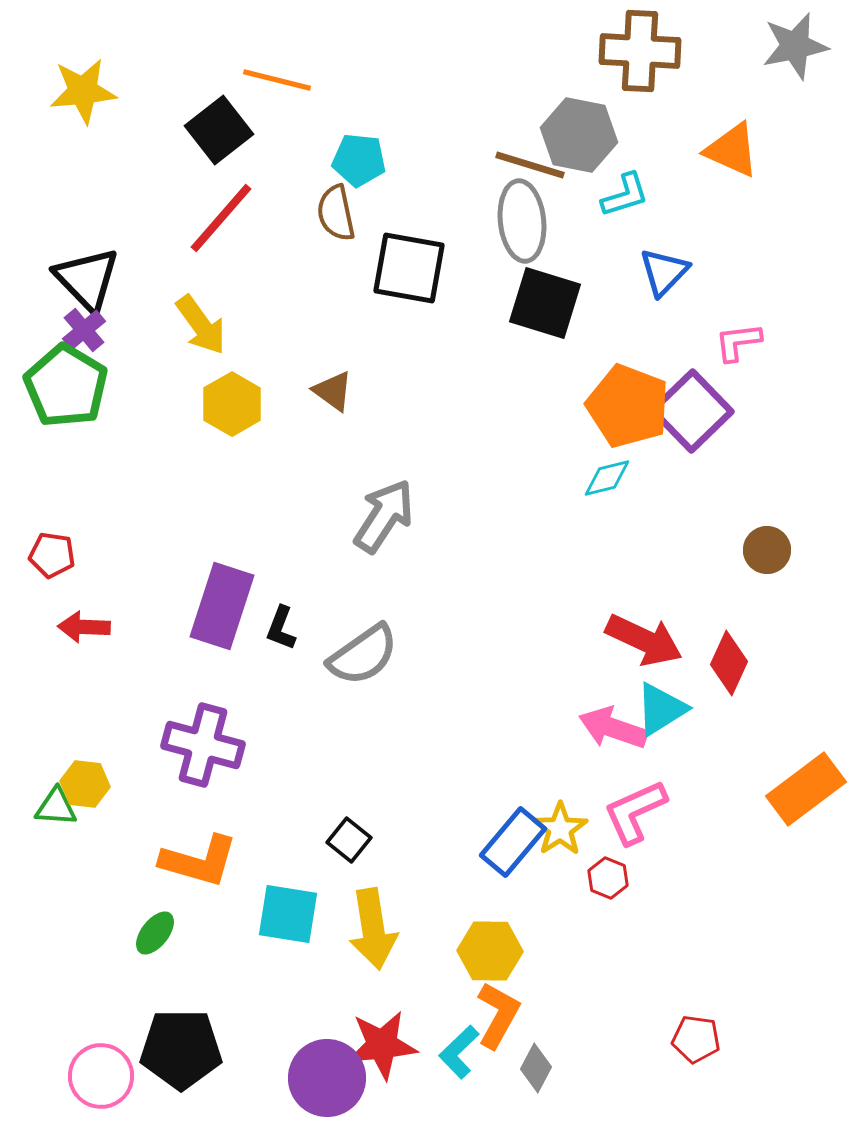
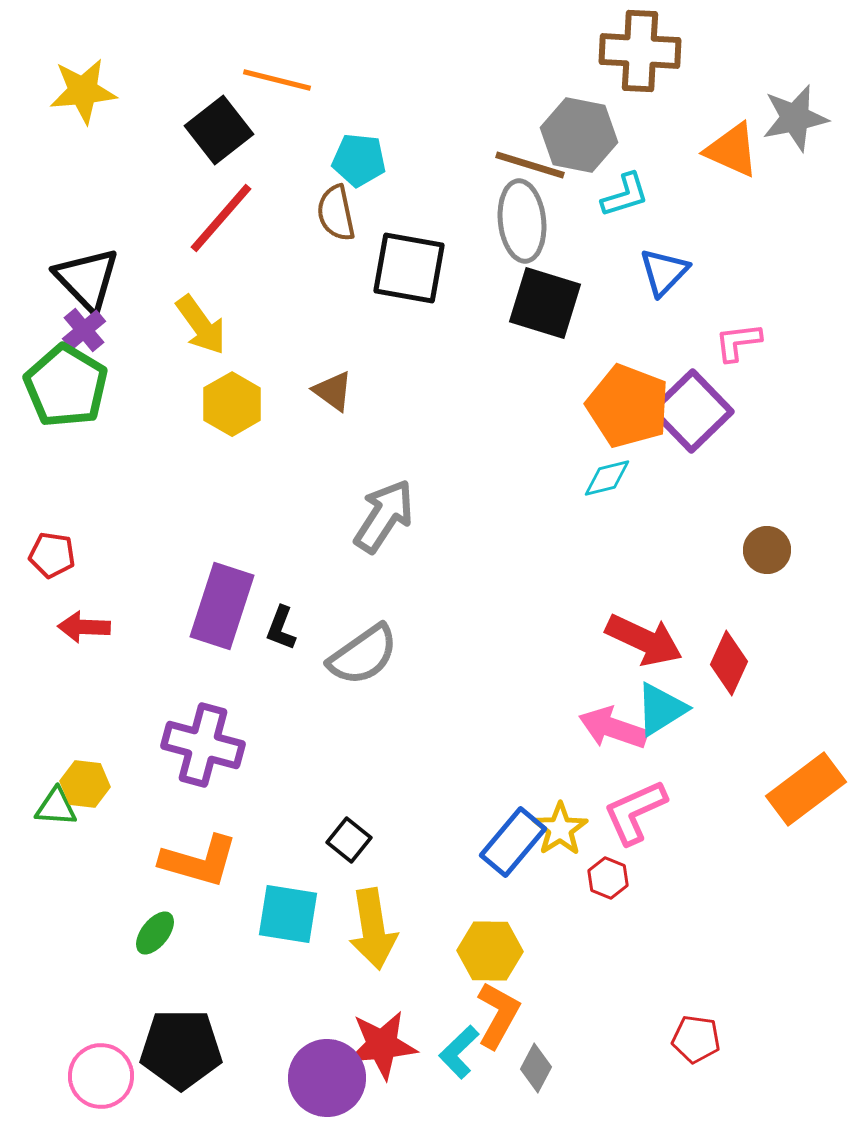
gray star at (795, 46): moved 72 px down
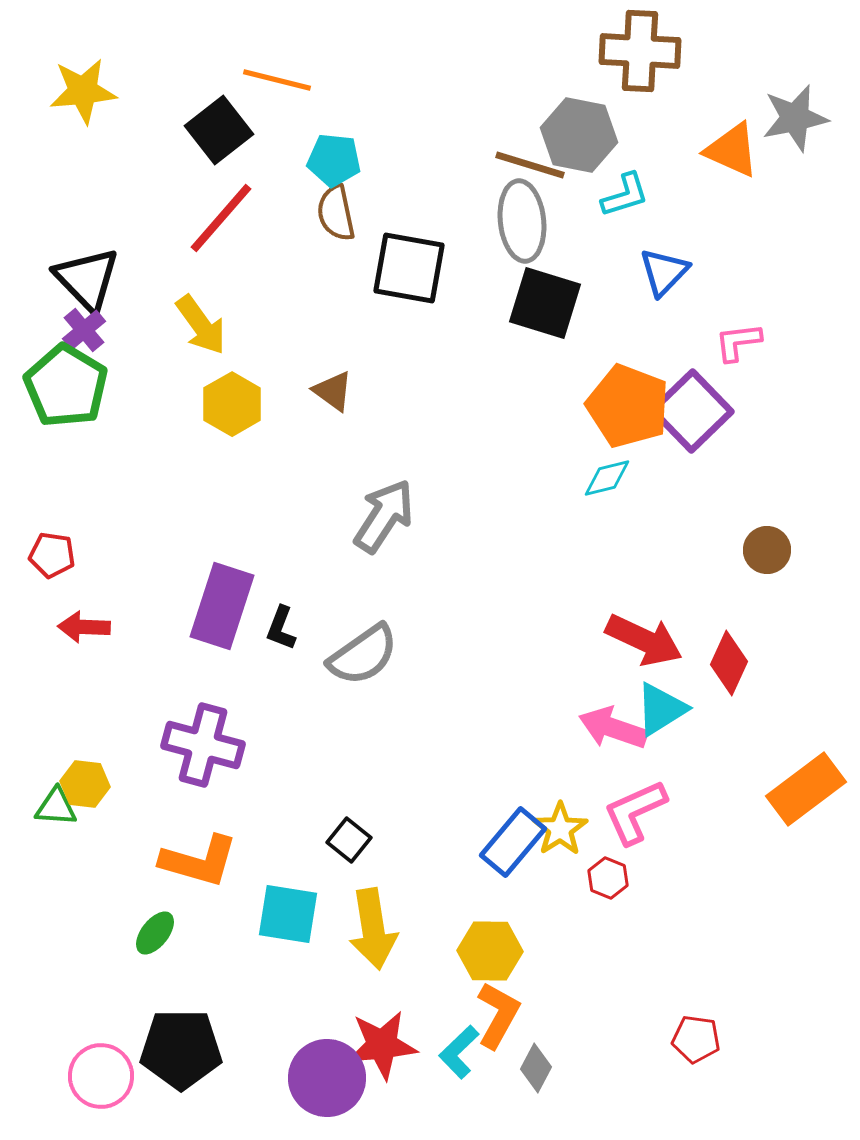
cyan pentagon at (359, 160): moved 25 px left
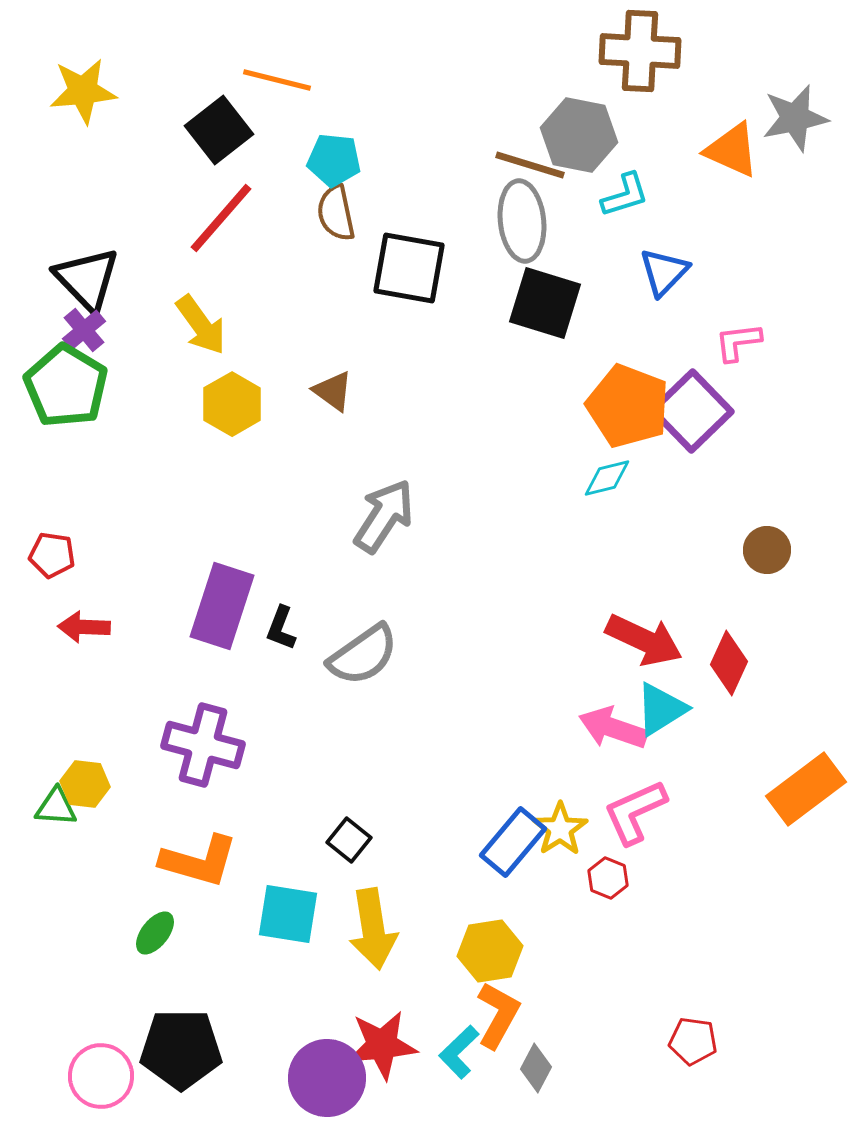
yellow hexagon at (490, 951): rotated 10 degrees counterclockwise
red pentagon at (696, 1039): moved 3 px left, 2 px down
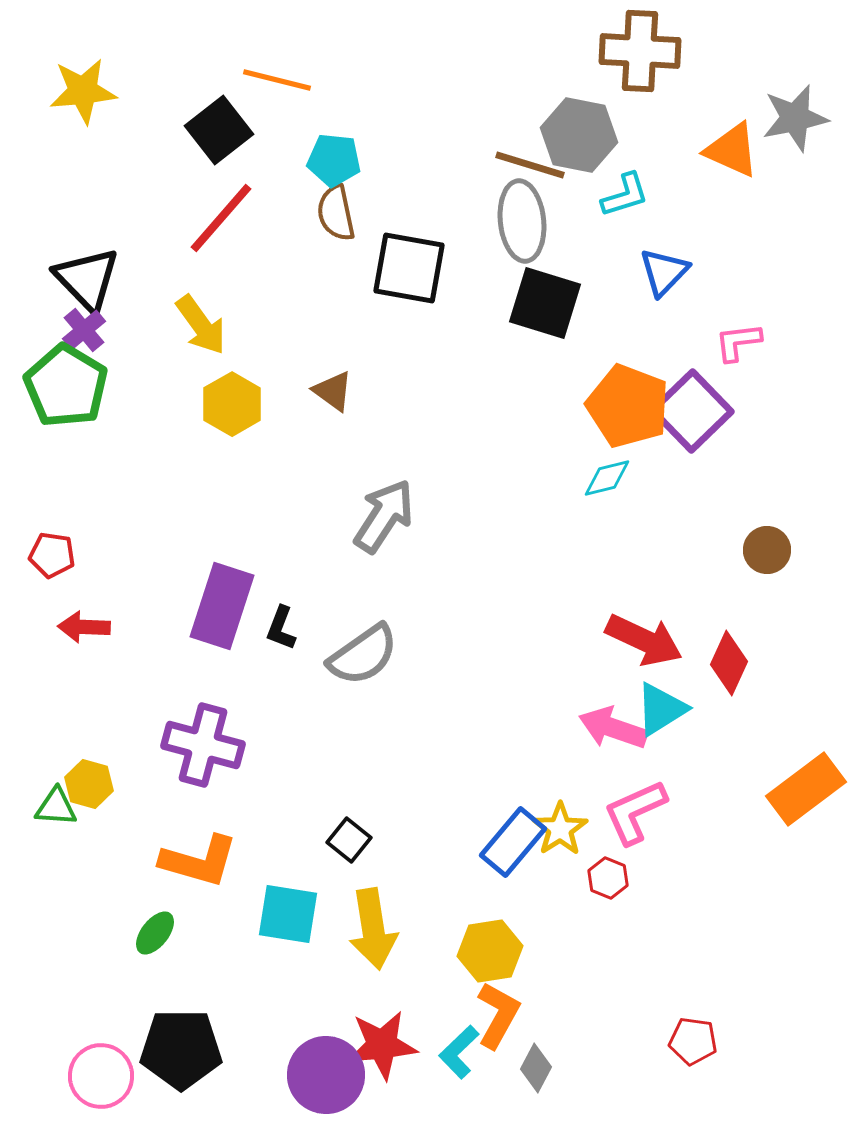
yellow hexagon at (85, 784): moved 4 px right; rotated 9 degrees clockwise
purple circle at (327, 1078): moved 1 px left, 3 px up
